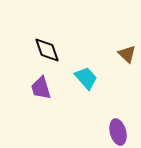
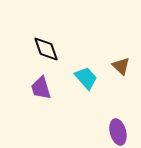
black diamond: moved 1 px left, 1 px up
brown triangle: moved 6 px left, 12 px down
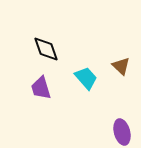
purple ellipse: moved 4 px right
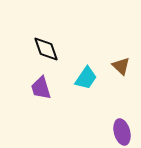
cyan trapezoid: rotated 75 degrees clockwise
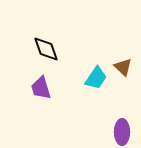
brown triangle: moved 2 px right, 1 px down
cyan trapezoid: moved 10 px right
purple ellipse: rotated 15 degrees clockwise
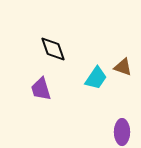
black diamond: moved 7 px right
brown triangle: rotated 24 degrees counterclockwise
purple trapezoid: moved 1 px down
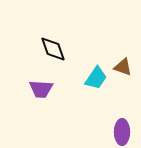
purple trapezoid: rotated 70 degrees counterclockwise
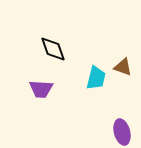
cyan trapezoid: rotated 20 degrees counterclockwise
purple ellipse: rotated 15 degrees counterclockwise
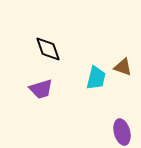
black diamond: moved 5 px left
purple trapezoid: rotated 20 degrees counterclockwise
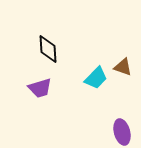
black diamond: rotated 16 degrees clockwise
cyan trapezoid: rotated 30 degrees clockwise
purple trapezoid: moved 1 px left, 1 px up
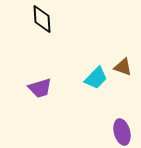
black diamond: moved 6 px left, 30 px up
